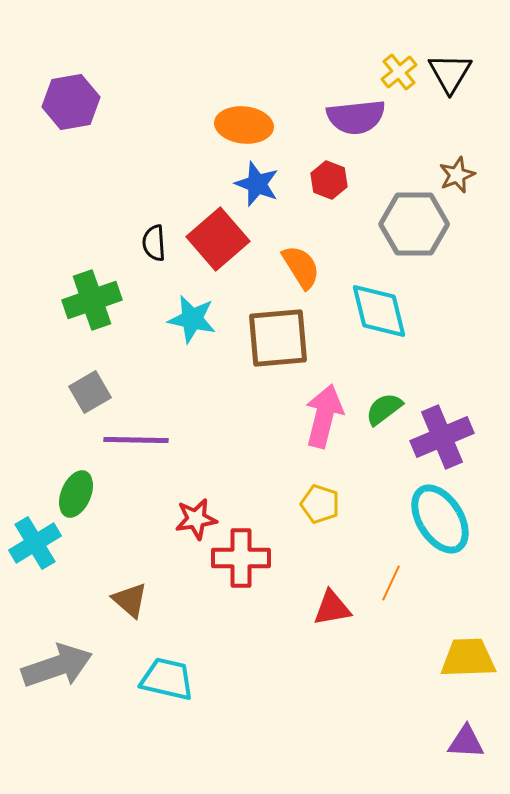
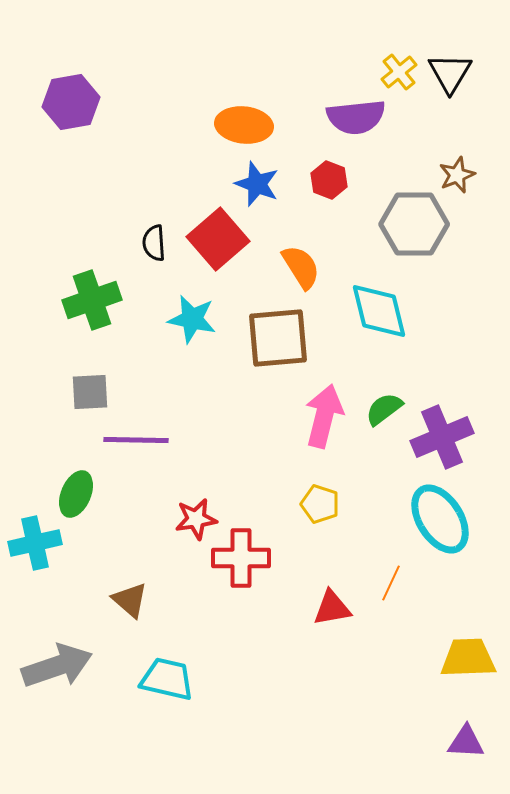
gray square: rotated 27 degrees clockwise
cyan cross: rotated 18 degrees clockwise
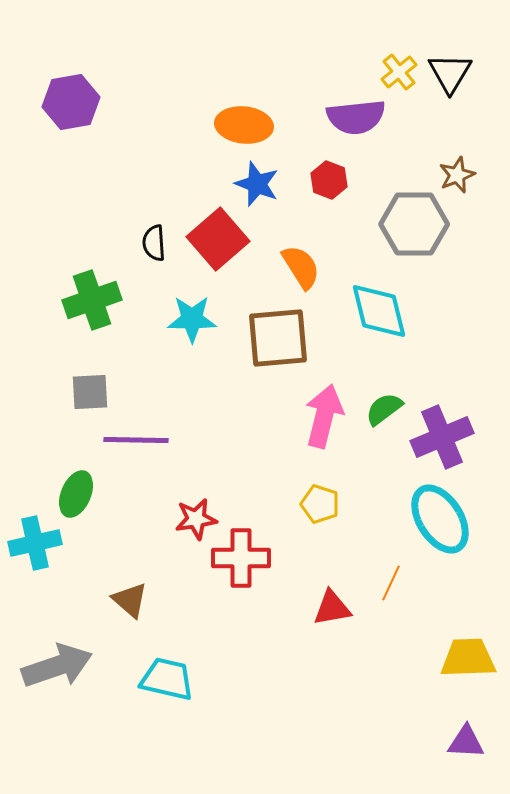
cyan star: rotated 12 degrees counterclockwise
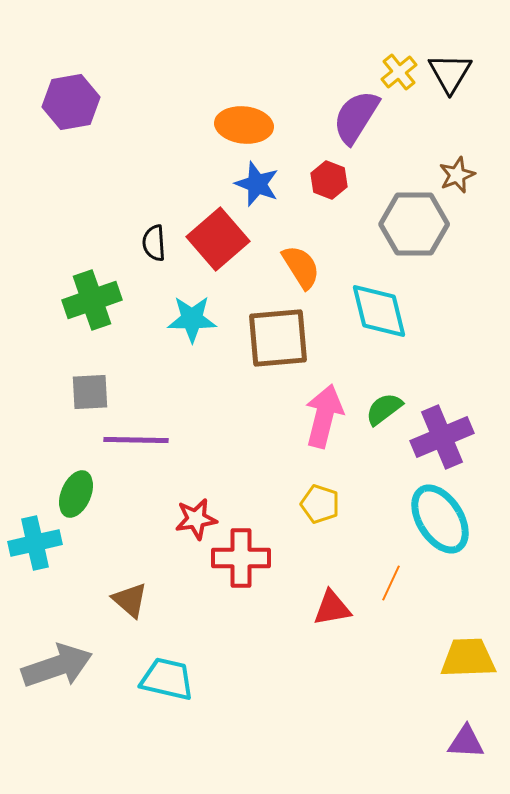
purple semicircle: rotated 128 degrees clockwise
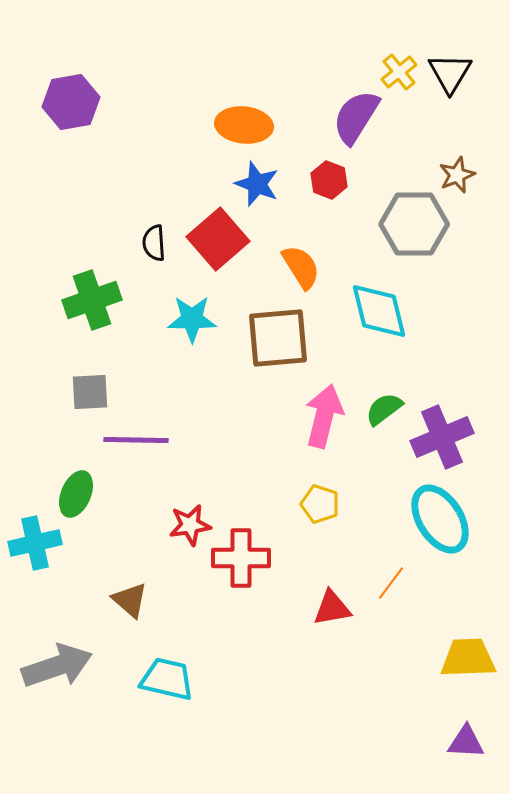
red star: moved 6 px left, 6 px down
orange line: rotated 12 degrees clockwise
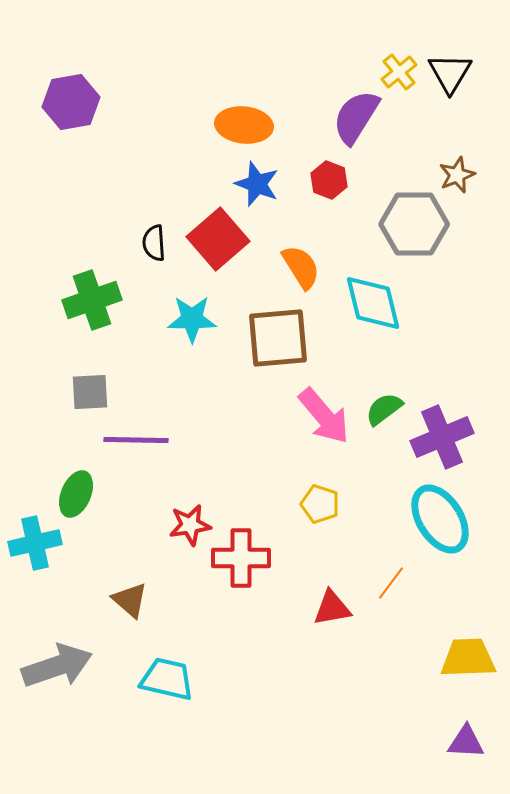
cyan diamond: moved 6 px left, 8 px up
pink arrow: rotated 126 degrees clockwise
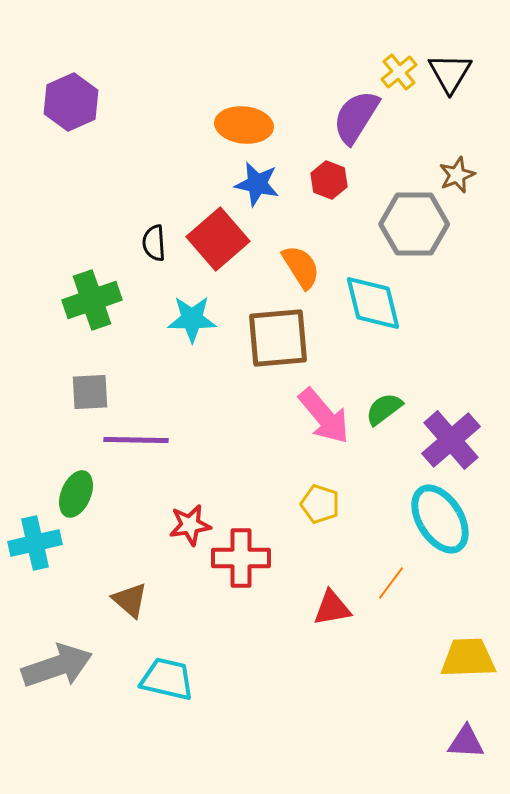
purple hexagon: rotated 14 degrees counterclockwise
blue star: rotated 9 degrees counterclockwise
purple cross: moved 9 px right, 3 px down; rotated 18 degrees counterclockwise
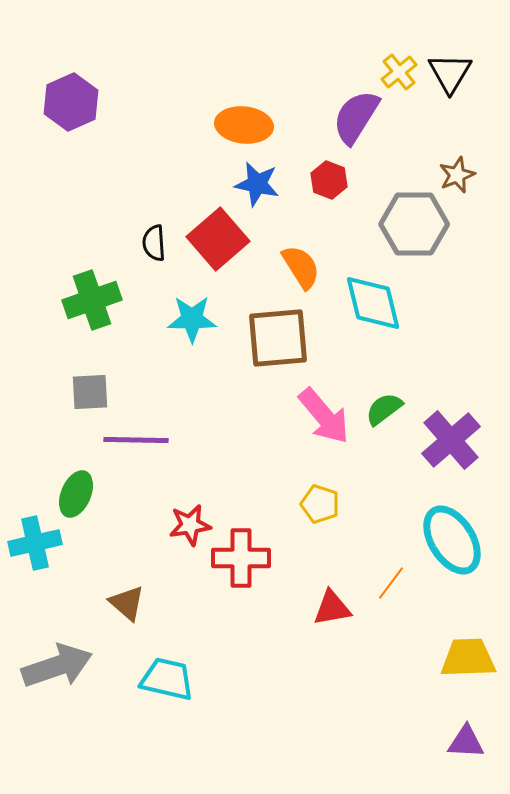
cyan ellipse: moved 12 px right, 21 px down
brown triangle: moved 3 px left, 3 px down
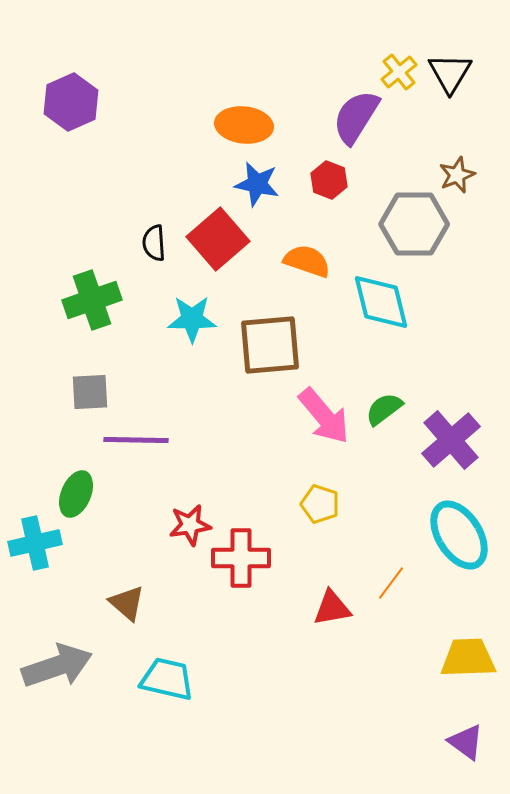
orange semicircle: moved 6 px right, 6 px up; rotated 39 degrees counterclockwise
cyan diamond: moved 8 px right, 1 px up
brown square: moved 8 px left, 7 px down
cyan ellipse: moved 7 px right, 5 px up
purple triangle: rotated 33 degrees clockwise
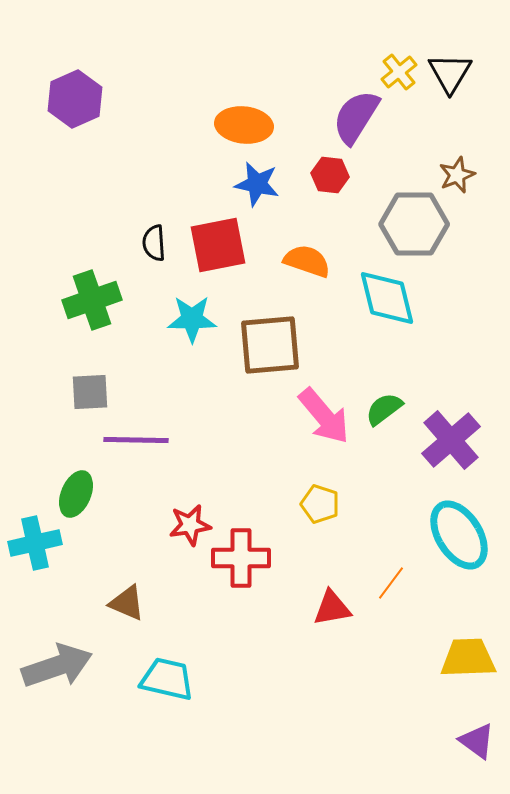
purple hexagon: moved 4 px right, 3 px up
red hexagon: moved 1 px right, 5 px up; rotated 15 degrees counterclockwise
red square: moved 6 px down; rotated 30 degrees clockwise
cyan diamond: moved 6 px right, 4 px up
brown triangle: rotated 18 degrees counterclockwise
purple triangle: moved 11 px right, 1 px up
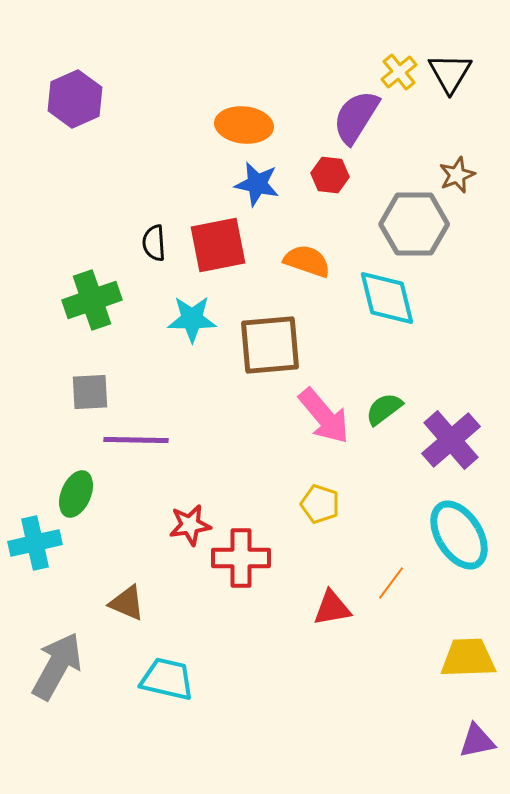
gray arrow: rotated 42 degrees counterclockwise
purple triangle: rotated 48 degrees counterclockwise
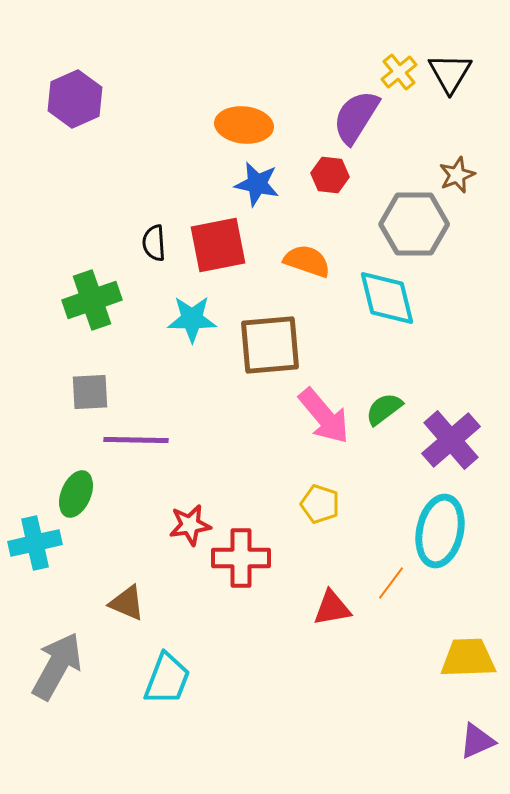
cyan ellipse: moved 19 px left, 4 px up; rotated 44 degrees clockwise
cyan trapezoid: rotated 98 degrees clockwise
purple triangle: rotated 12 degrees counterclockwise
